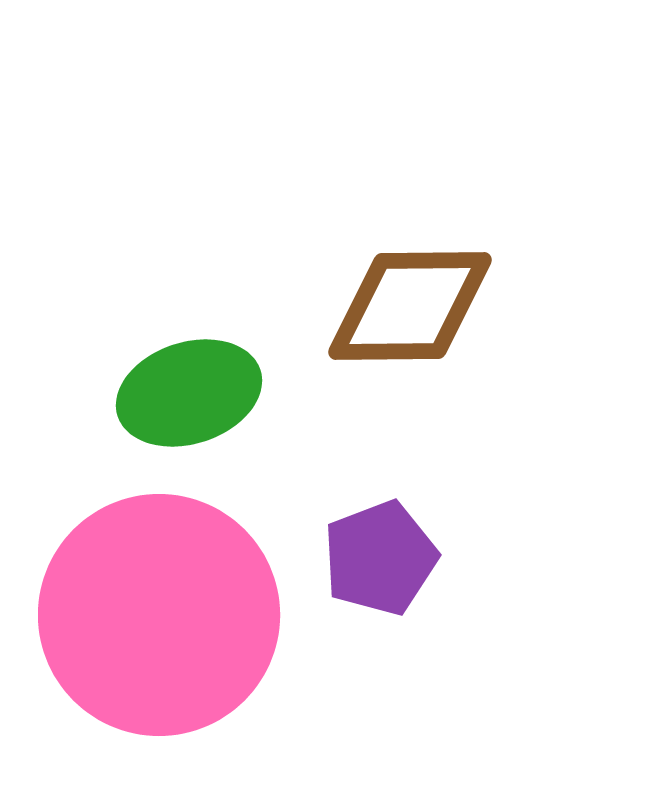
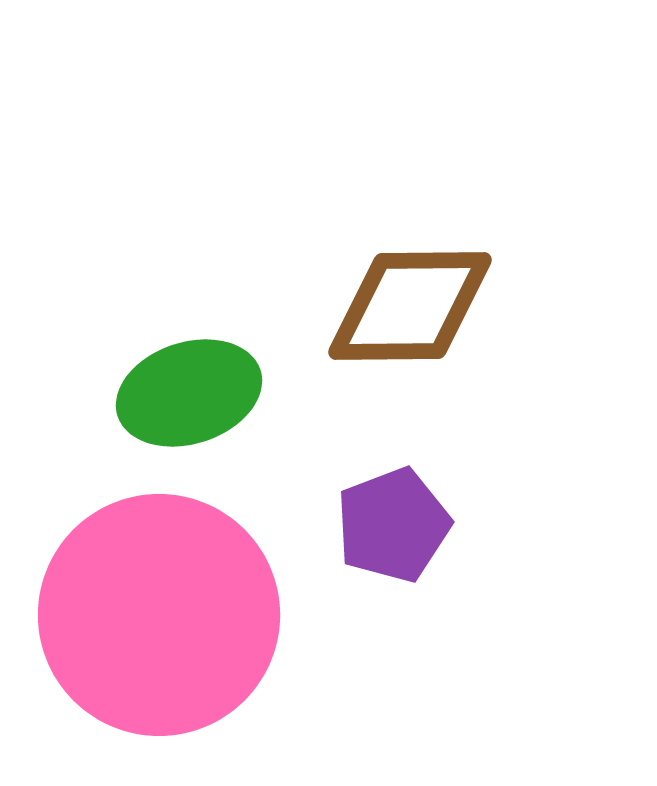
purple pentagon: moved 13 px right, 33 px up
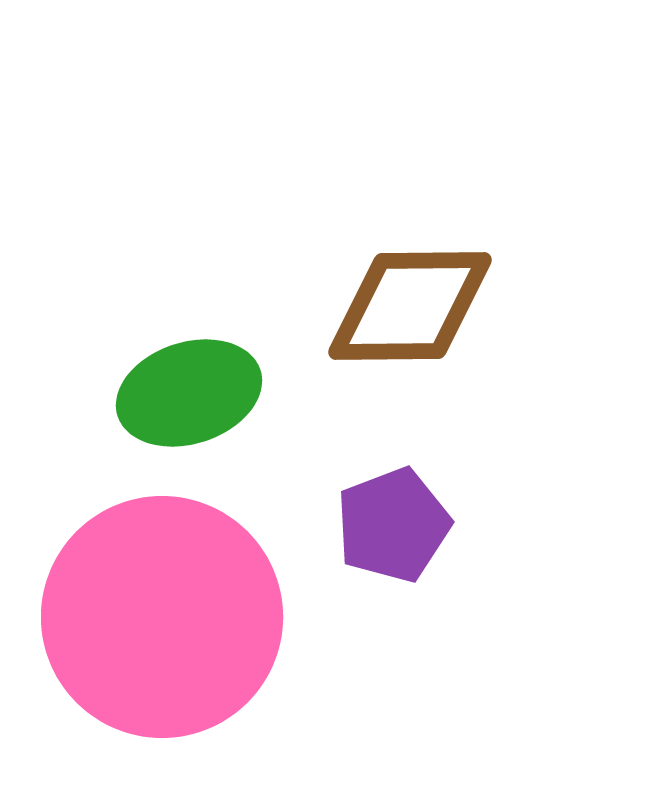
pink circle: moved 3 px right, 2 px down
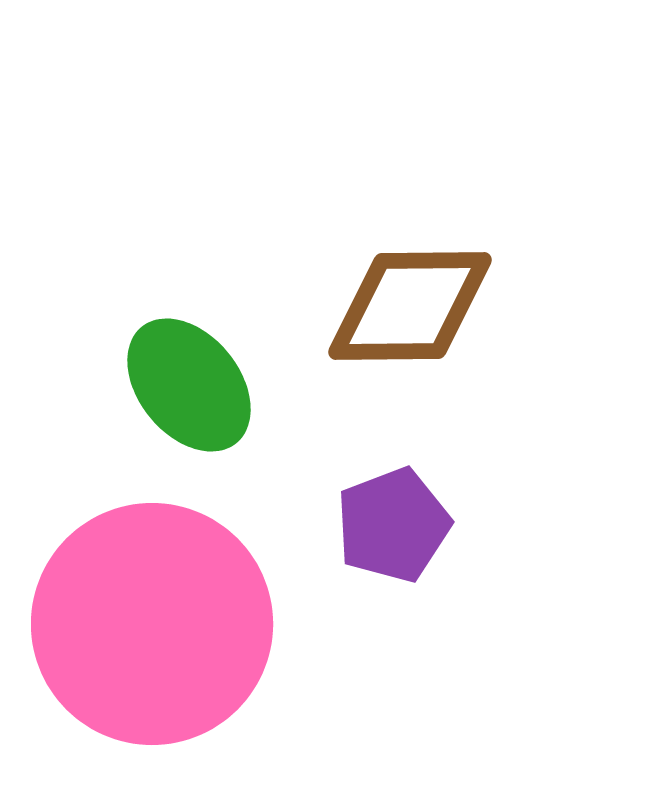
green ellipse: moved 8 px up; rotated 69 degrees clockwise
pink circle: moved 10 px left, 7 px down
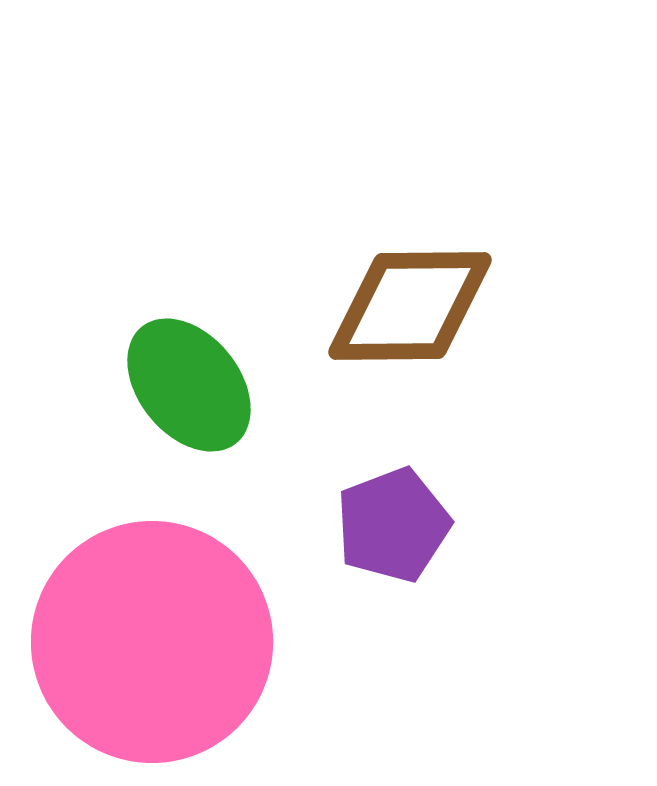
pink circle: moved 18 px down
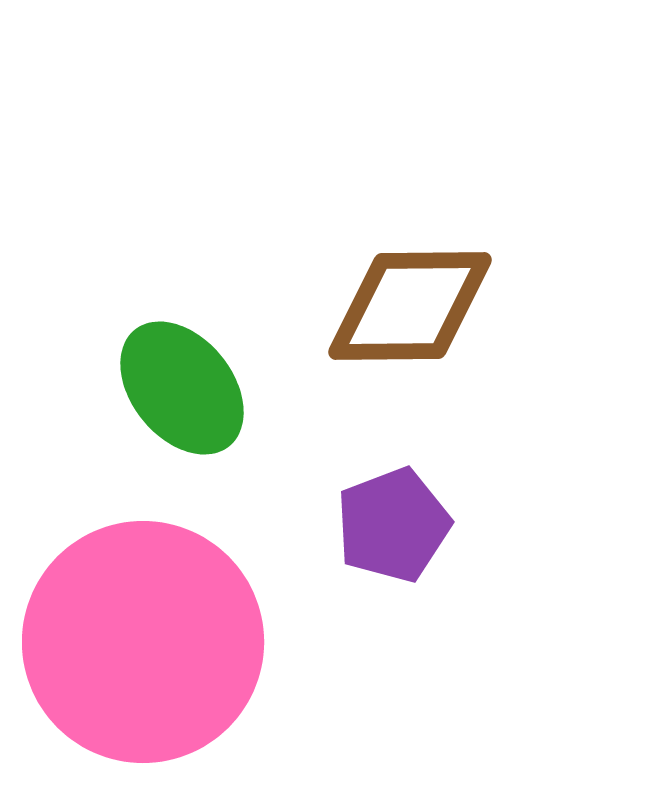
green ellipse: moved 7 px left, 3 px down
pink circle: moved 9 px left
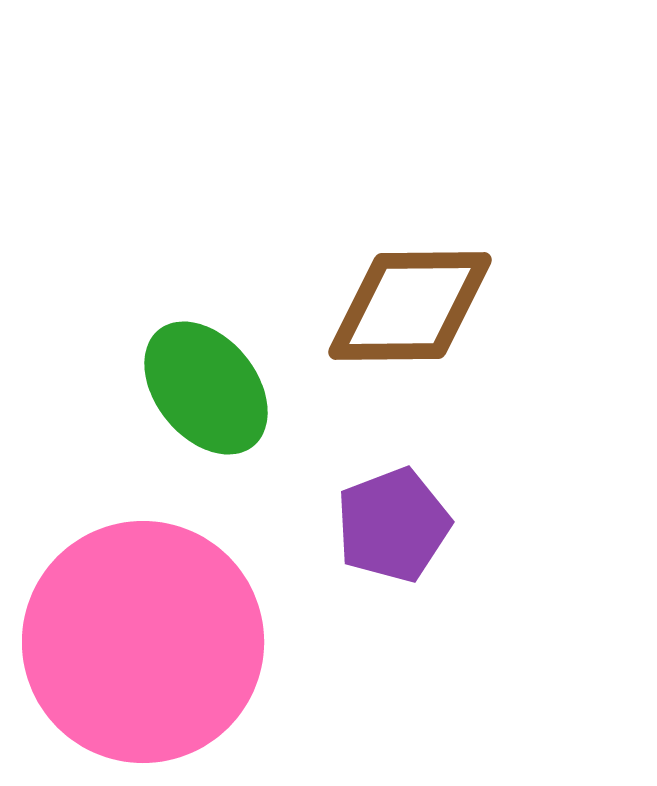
green ellipse: moved 24 px right
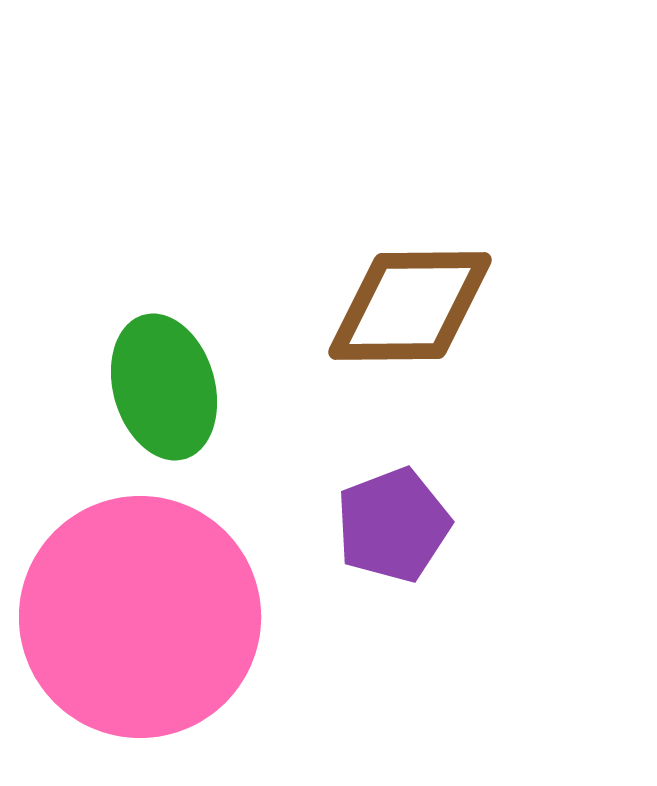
green ellipse: moved 42 px left, 1 px up; rotated 23 degrees clockwise
pink circle: moved 3 px left, 25 px up
